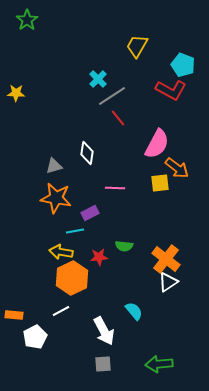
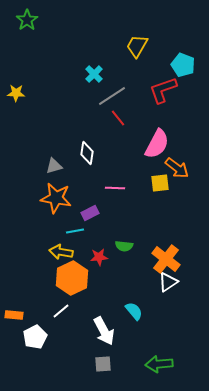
cyan cross: moved 4 px left, 5 px up
red L-shape: moved 8 px left; rotated 132 degrees clockwise
white line: rotated 12 degrees counterclockwise
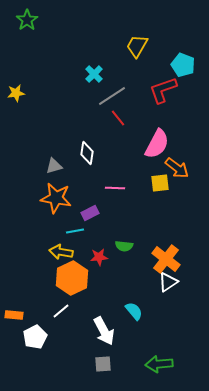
yellow star: rotated 12 degrees counterclockwise
